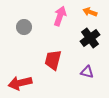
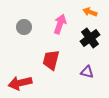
pink arrow: moved 8 px down
red trapezoid: moved 2 px left
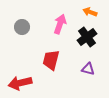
gray circle: moved 2 px left
black cross: moved 3 px left, 1 px up
purple triangle: moved 1 px right, 3 px up
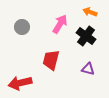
pink arrow: rotated 12 degrees clockwise
black cross: moved 1 px left, 1 px up; rotated 18 degrees counterclockwise
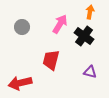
orange arrow: rotated 80 degrees clockwise
black cross: moved 2 px left
purple triangle: moved 2 px right, 3 px down
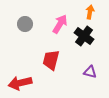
gray circle: moved 3 px right, 3 px up
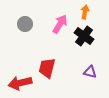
orange arrow: moved 5 px left
red trapezoid: moved 4 px left, 8 px down
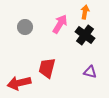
gray circle: moved 3 px down
black cross: moved 1 px right, 1 px up
red arrow: moved 1 px left
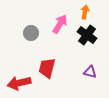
gray circle: moved 6 px right, 6 px down
black cross: moved 2 px right
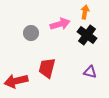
pink arrow: rotated 42 degrees clockwise
red arrow: moved 3 px left, 2 px up
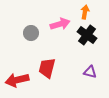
red arrow: moved 1 px right, 1 px up
